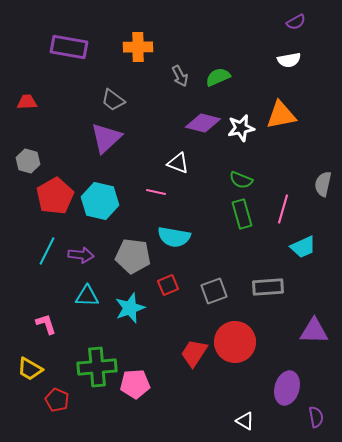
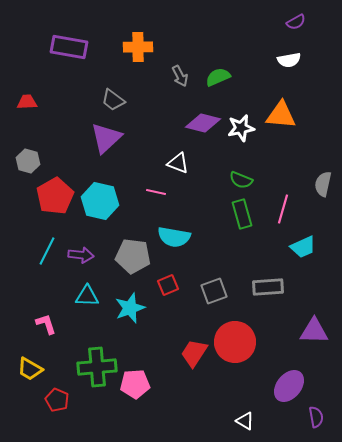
orange triangle at (281, 115): rotated 16 degrees clockwise
purple ellipse at (287, 388): moved 2 px right, 2 px up; rotated 24 degrees clockwise
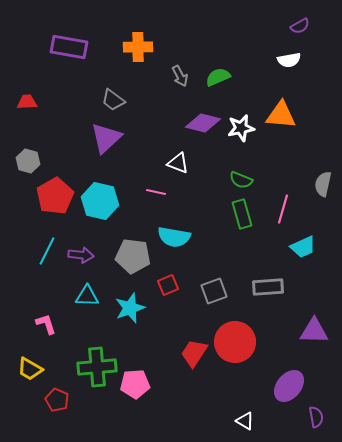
purple semicircle at (296, 22): moved 4 px right, 4 px down
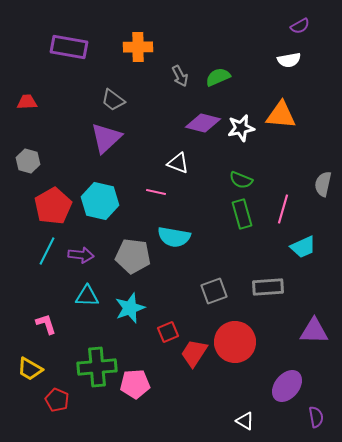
red pentagon at (55, 196): moved 2 px left, 10 px down
red square at (168, 285): moved 47 px down
purple ellipse at (289, 386): moved 2 px left
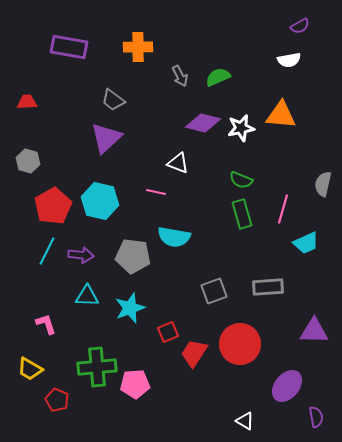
cyan trapezoid at (303, 247): moved 3 px right, 4 px up
red circle at (235, 342): moved 5 px right, 2 px down
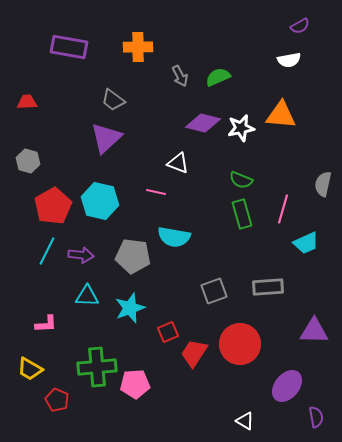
pink L-shape at (46, 324): rotated 105 degrees clockwise
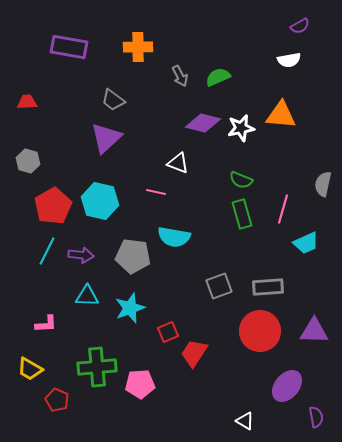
gray square at (214, 291): moved 5 px right, 5 px up
red circle at (240, 344): moved 20 px right, 13 px up
pink pentagon at (135, 384): moved 5 px right
